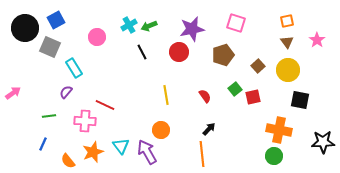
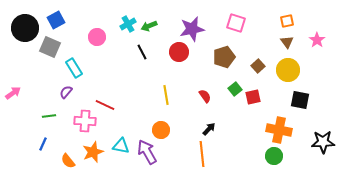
cyan cross: moved 1 px left, 1 px up
brown pentagon: moved 1 px right, 2 px down
cyan triangle: rotated 42 degrees counterclockwise
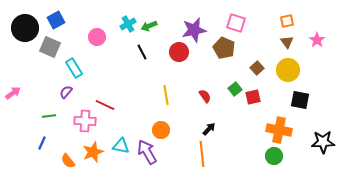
purple star: moved 2 px right, 1 px down
brown pentagon: moved 9 px up; rotated 30 degrees counterclockwise
brown square: moved 1 px left, 2 px down
blue line: moved 1 px left, 1 px up
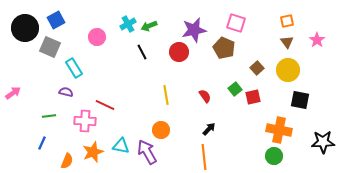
purple semicircle: rotated 64 degrees clockwise
orange line: moved 2 px right, 3 px down
orange semicircle: moved 1 px left; rotated 119 degrees counterclockwise
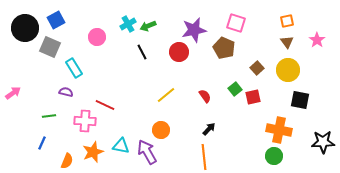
green arrow: moved 1 px left
yellow line: rotated 60 degrees clockwise
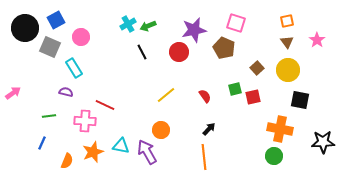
pink circle: moved 16 px left
green square: rotated 24 degrees clockwise
orange cross: moved 1 px right, 1 px up
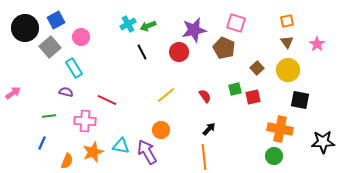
pink star: moved 4 px down
gray square: rotated 25 degrees clockwise
red line: moved 2 px right, 5 px up
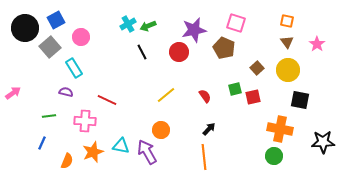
orange square: rotated 24 degrees clockwise
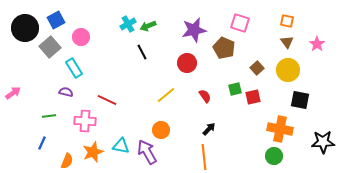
pink square: moved 4 px right
red circle: moved 8 px right, 11 px down
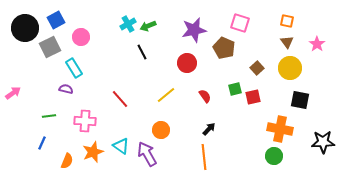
gray square: rotated 15 degrees clockwise
yellow circle: moved 2 px right, 2 px up
purple semicircle: moved 3 px up
red line: moved 13 px right, 1 px up; rotated 24 degrees clockwise
cyan triangle: rotated 24 degrees clockwise
purple arrow: moved 2 px down
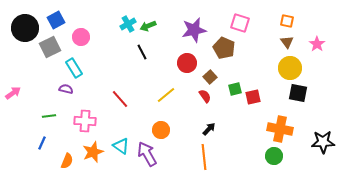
brown square: moved 47 px left, 9 px down
black square: moved 2 px left, 7 px up
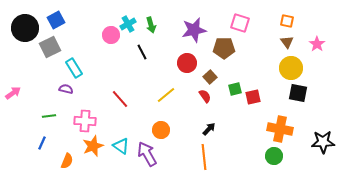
green arrow: moved 3 px right, 1 px up; rotated 84 degrees counterclockwise
pink circle: moved 30 px right, 2 px up
brown pentagon: rotated 25 degrees counterclockwise
yellow circle: moved 1 px right
orange star: moved 6 px up
